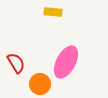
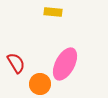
pink ellipse: moved 1 px left, 2 px down
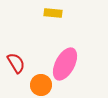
yellow rectangle: moved 1 px down
orange circle: moved 1 px right, 1 px down
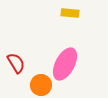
yellow rectangle: moved 17 px right
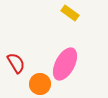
yellow rectangle: rotated 30 degrees clockwise
orange circle: moved 1 px left, 1 px up
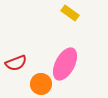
red semicircle: rotated 100 degrees clockwise
orange circle: moved 1 px right
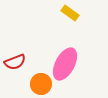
red semicircle: moved 1 px left, 1 px up
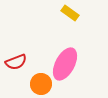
red semicircle: moved 1 px right
